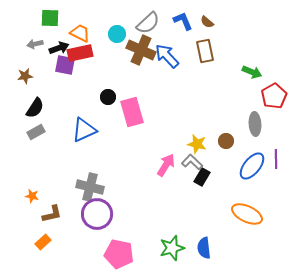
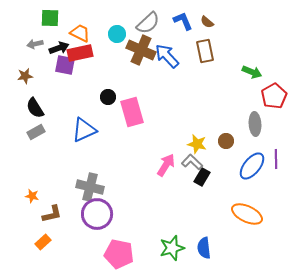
black semicircle: rotated 115 degrees clockwise
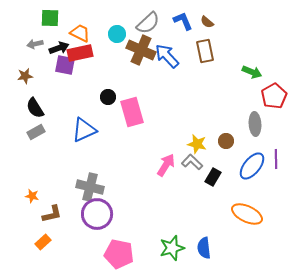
black rectangle: moved 11 px right
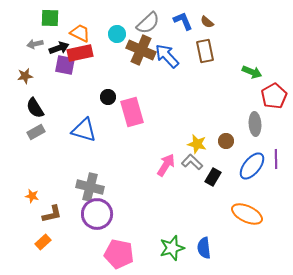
blue triangle: rotated 40 degrees clockwise
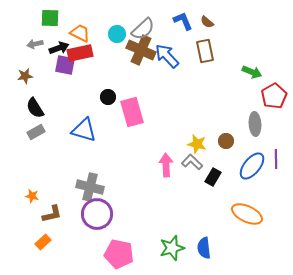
gray semicircle: moved 5 px left, 6 px down
pink arrow: rotated 35 degrees counterclockwise
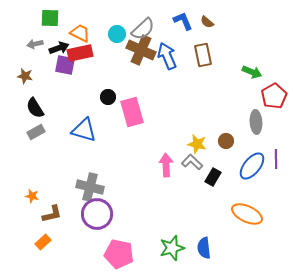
brown rectangle: moved 2 px left, 4 px down
blue arrow: rotated 20 degrees clockwise
brown star: rotated 21 degrees clockwise
gray ellipse: moved 1 px right, 2 px up
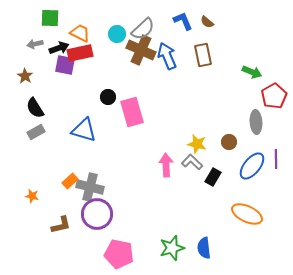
brown star: rotated 21 degrees clockwise
brown circle: moved 3 px right, 1 px down
brown L-shape: moved 9 px right, 11 px down
orange rectangle: moved 27 px right, 61 px up
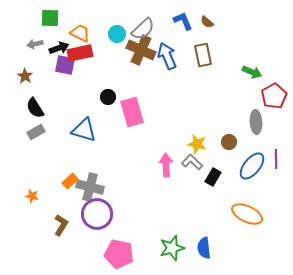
brown L-shape: rotated 45 degrees counterclockwise
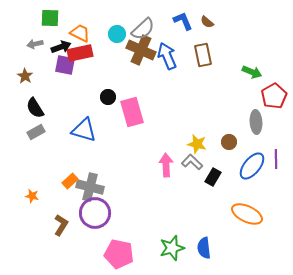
black arrow: moved 2 px right, 1 px up
purple circle: moved 2 px left, 1 px up
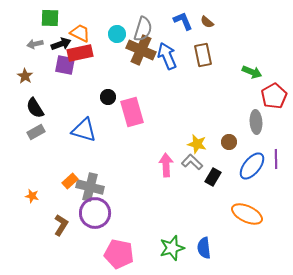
gray semicircle: rotated 30 degrees counterclockwise
black arrow: moved 3 px up
